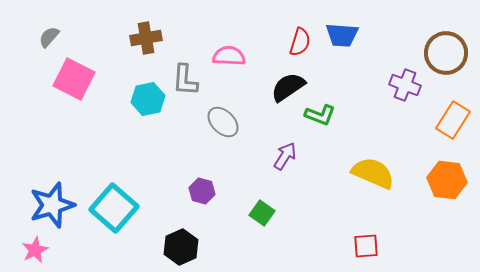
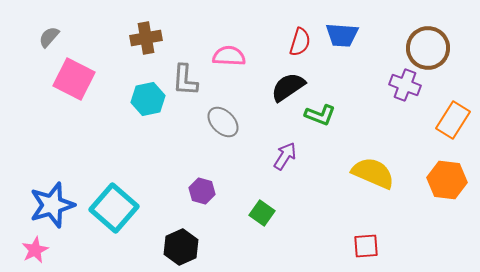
brown circle: moved 18 px left, 5 px up
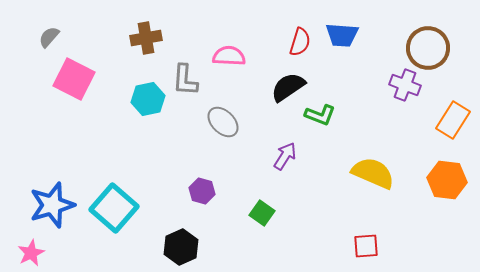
pink star: moved 4 px left, 3 px down
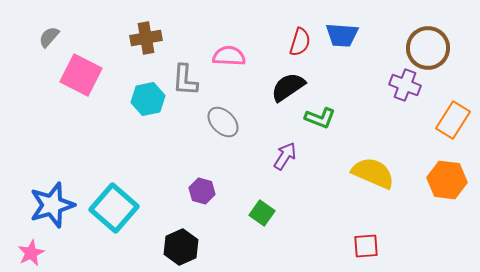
pink square: moved 7 px right, 4 px up
green L-shape: moved 3 px down
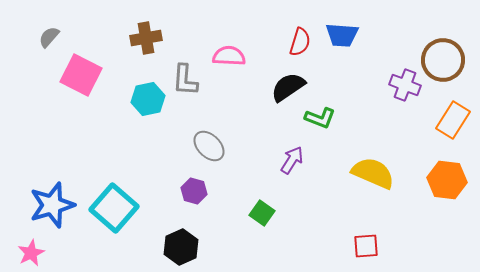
brown circle: moved 15 px right, 12 px down
gray ellipse: moved 14 px left, 24 px down
purple arrow: moved 7 px right, 4 px down
purple hexagon: moved 8 px left
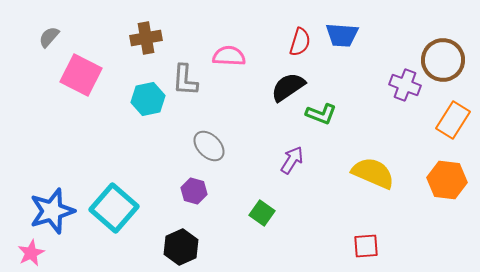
green L-shape: moved 1 px right, 4 px up
blue star: moved 6 px down
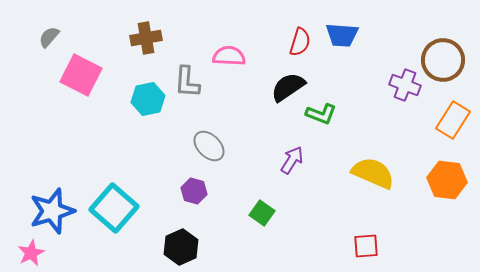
gray L-shape: moved 2 px right, 2 px down
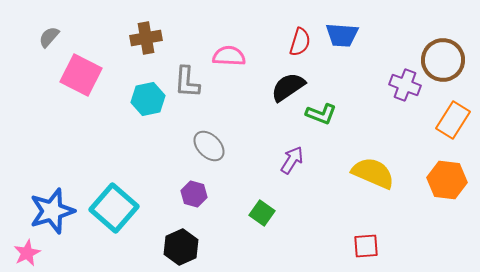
purple hexagon: moved 3 px down
pink star: moved 4 px left
